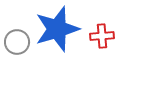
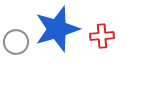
gray circle: moved 1 px left
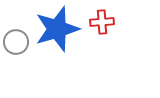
red cross: moved 14 px up
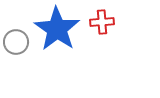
blue star: rotated 21 degrees counterclockwise
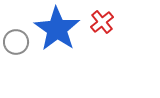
red cross: rotated 35 degrees counterclockwise
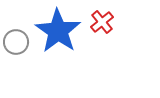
blue star: moved 1 px right, 2 px down
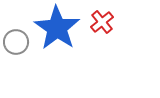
blue star: moved 1 px left, 3 px up
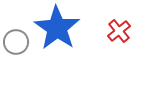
red cross: moved 17 px right, 9 px down
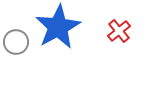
blue star: moved 1 px right, 1 px up; rotated 9 degrees clockwise
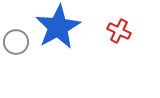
red cross: rotated 25 degrees counterclockwise
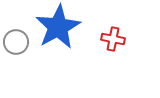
red cross: moved 6 px left, 8 px down; rotated 15 degrees counterclockwise
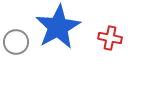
red cross: moved 3 px left, 1 px up
